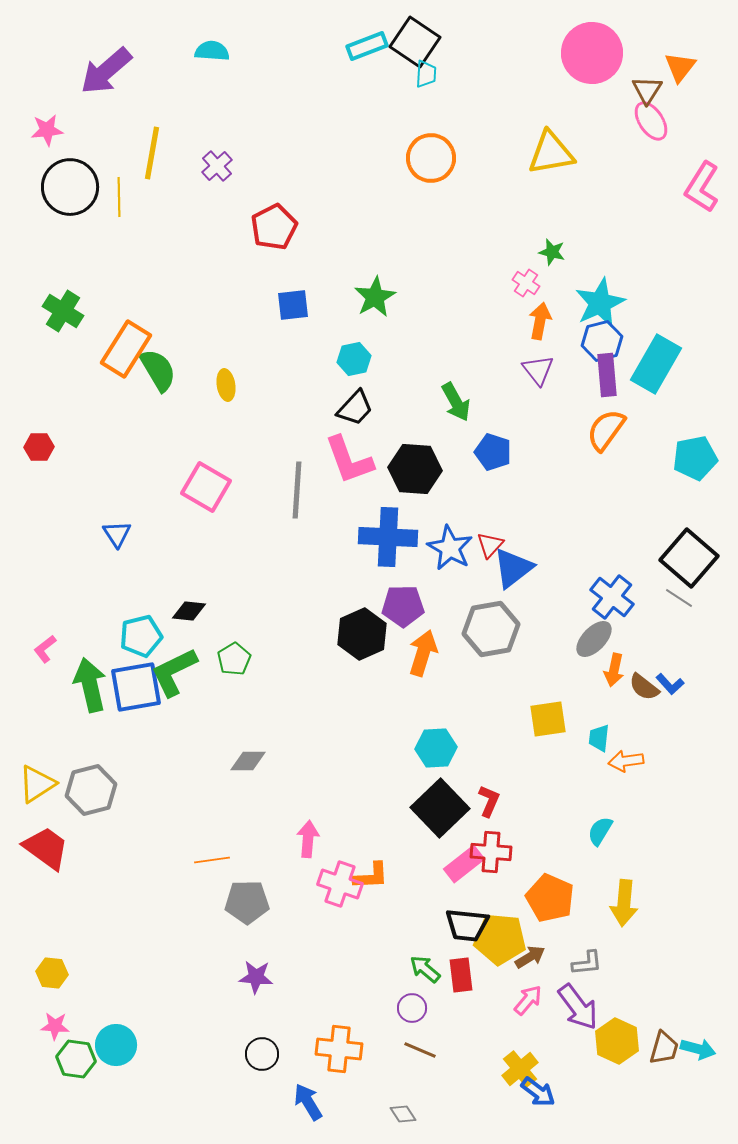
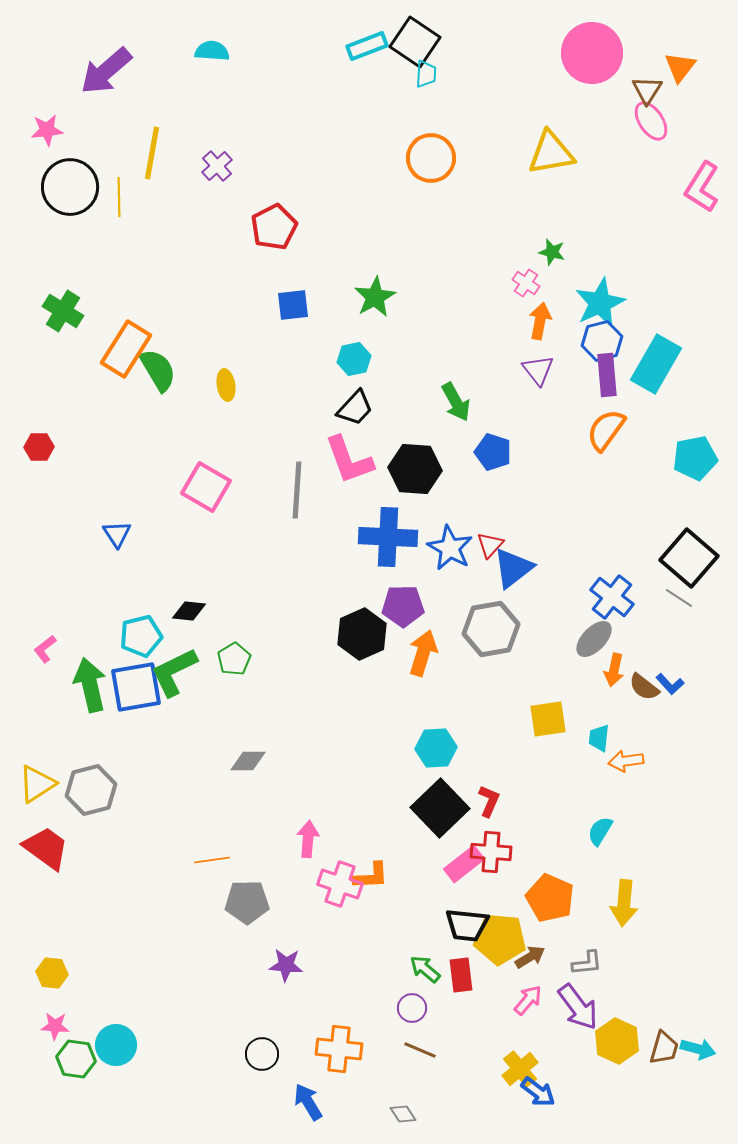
purple star at (256, 977): moved 30 px right, 12 px up
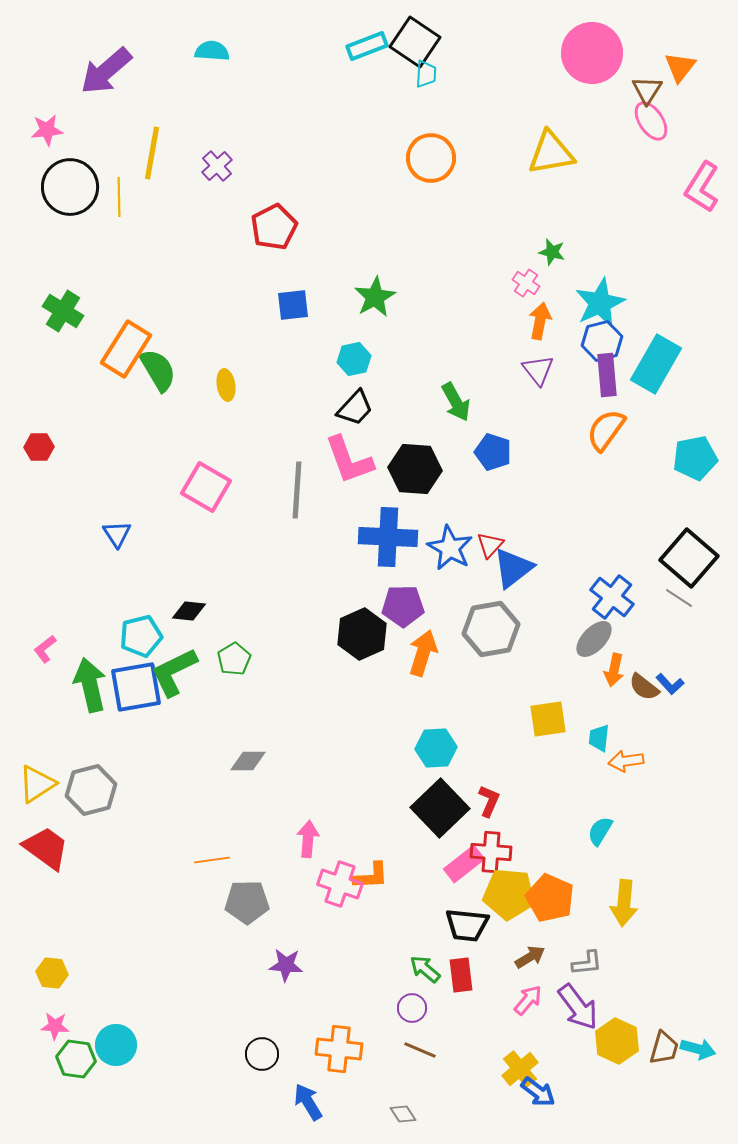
yellow pentagon at (500, 939): moved 9 px right, 45 px up
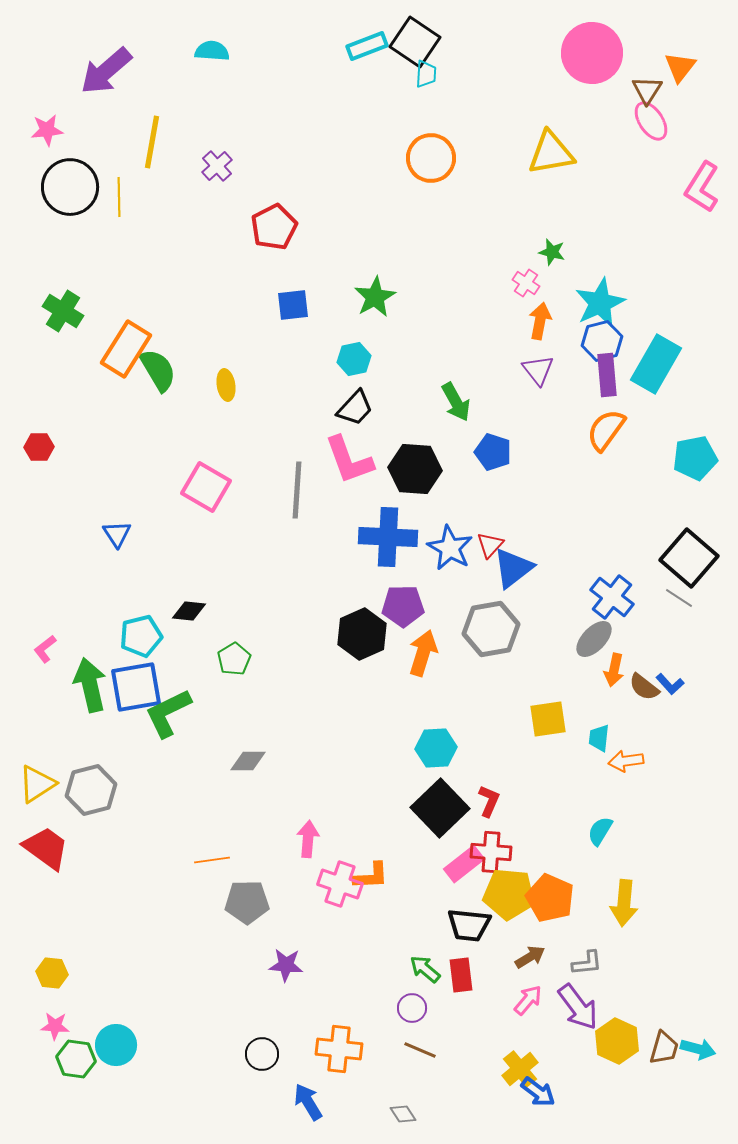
yellow line at (152, 153): moved 11 px up
green L-shape at (174, 672): moved 6 px left, 41 px down
black trapezoid at (467, 925): moved 2 px right
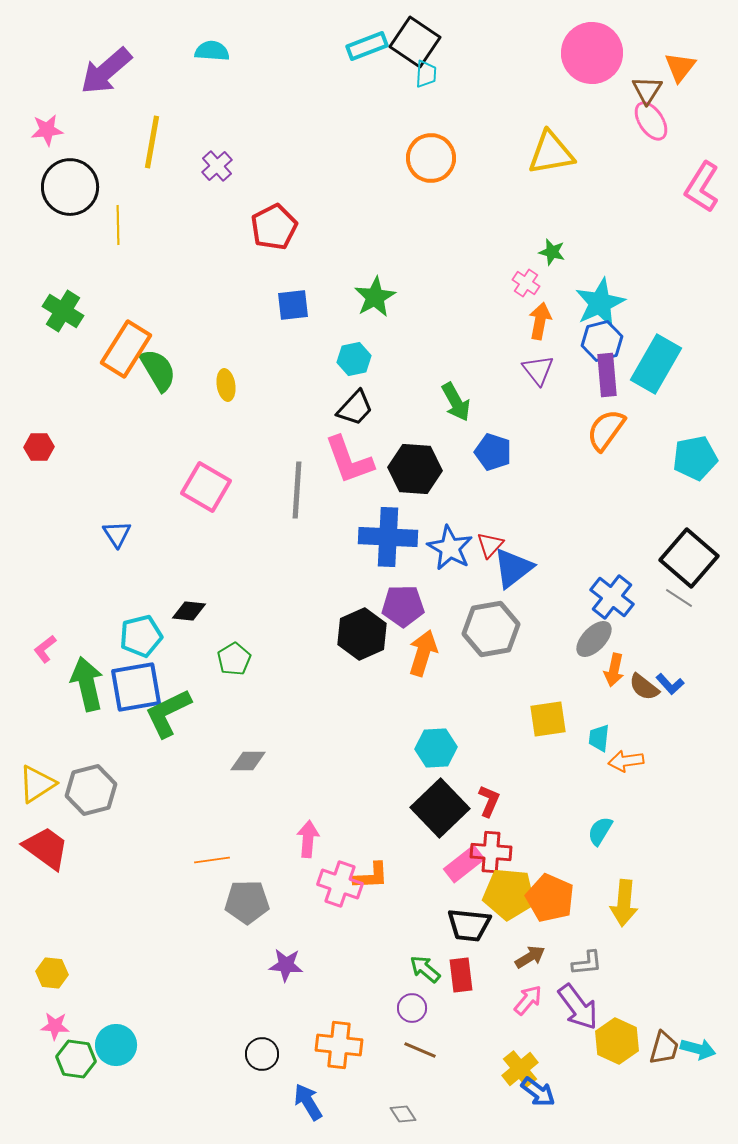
yellow line at (119, 197): moved 1 px left, 28 px down
green arrow at (90, 685): moved 3 px left, 1 px up
orange cross at (339, 1049): moved 4 px up
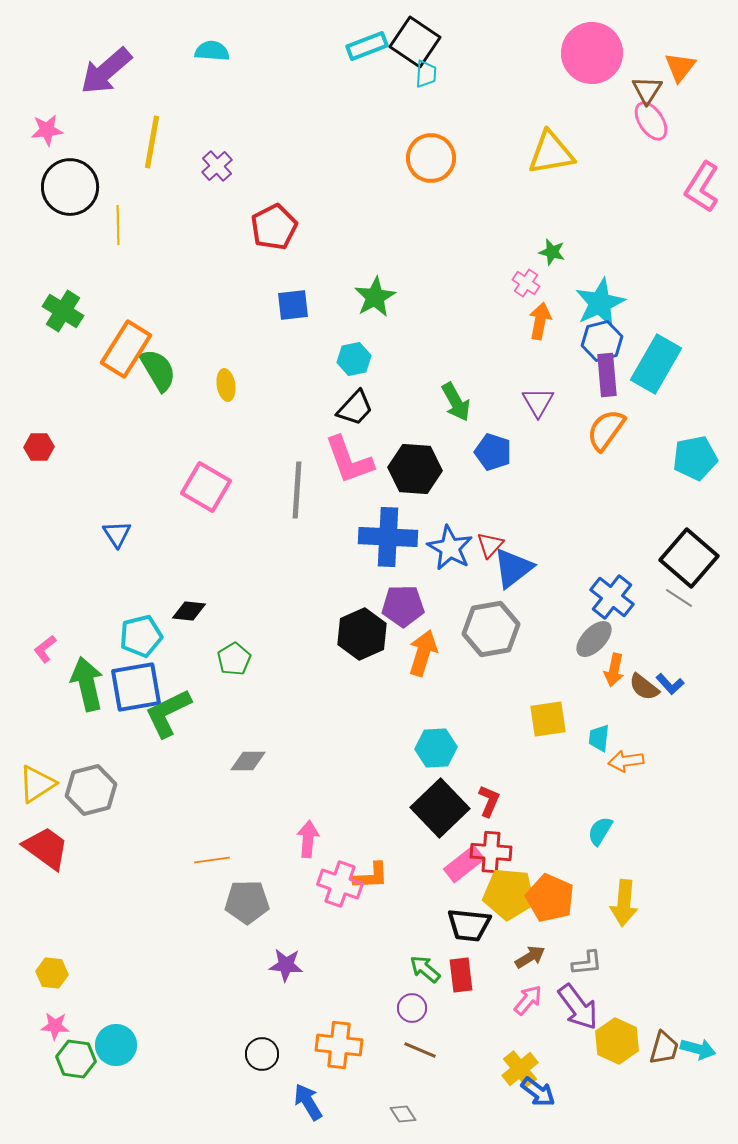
purple triangle at (538, 370): moved 32 px down; rotated 8 degrees clockwise
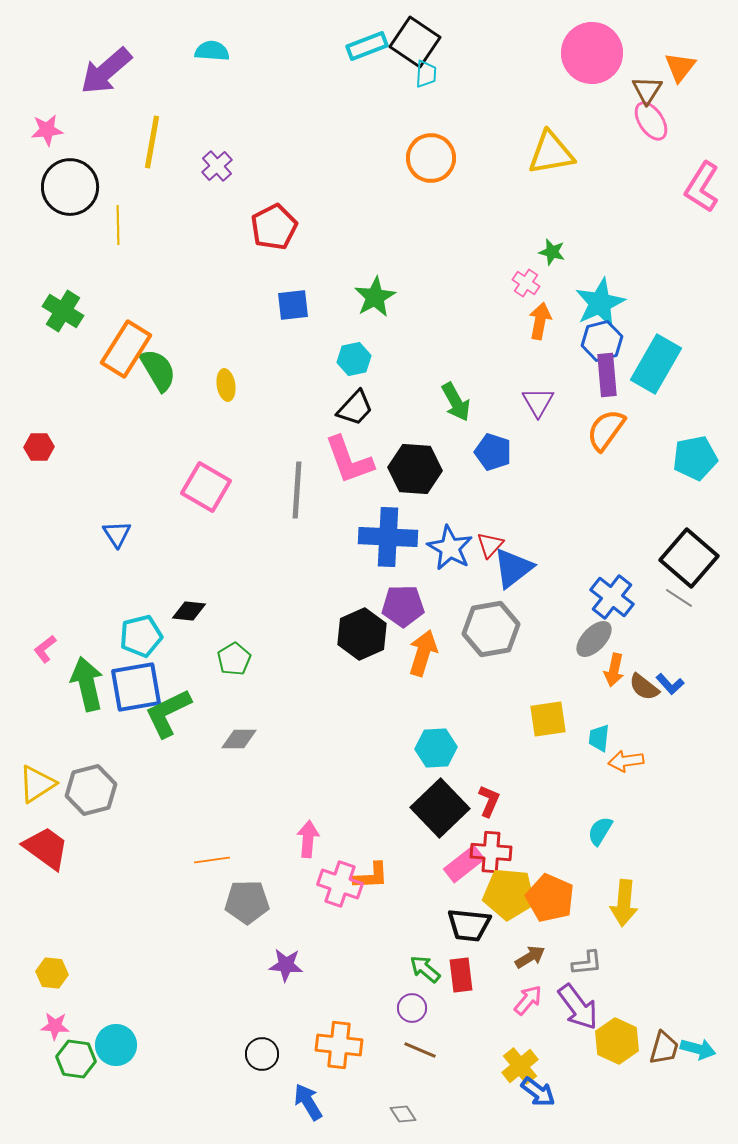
gray diamond at (248, 761): moved 9 px left, 22 px up
yellow cross at (520, 1069): moved 3 px up
